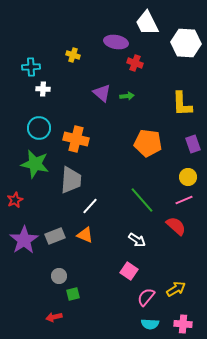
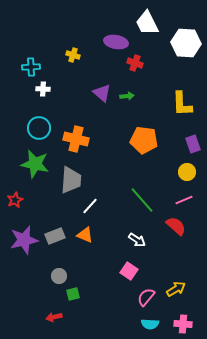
orange pentagon: moved 4 px left, 3 px up
yellow circle: moved 1 px left, 5 px up
purple star: rotated 20 degrees clockwise
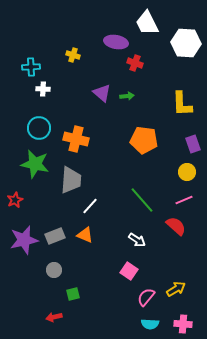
gray circle: moved 5 px left, 6 px up
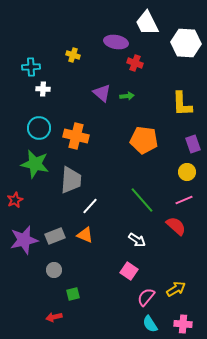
orange cross: moved 3 px up
cyan semicircle: rotated 54 degrees clockwise
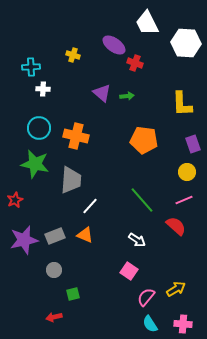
purple ellipse: moved 2 px left, 3 px down; rotated 25 degrees clockwise
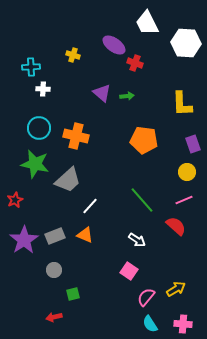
gray trapezoid: moved 3 px left; rotated 44 degrees clockwise
purple star: rotated 20 degrees counterclockwise
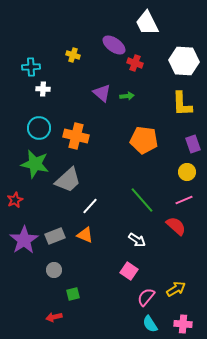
white hexagon: moved 2 px left, 18 px down
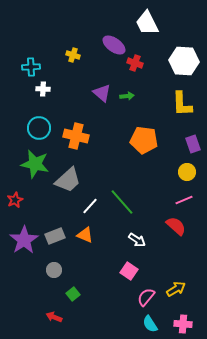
green line: moved 20 px left, 2 px down
green square: rotated 24 degrees counterclockwise
red arrow: rotated 35 degrees clockwise
